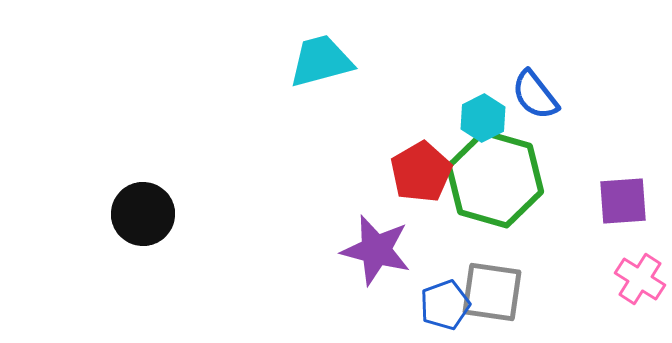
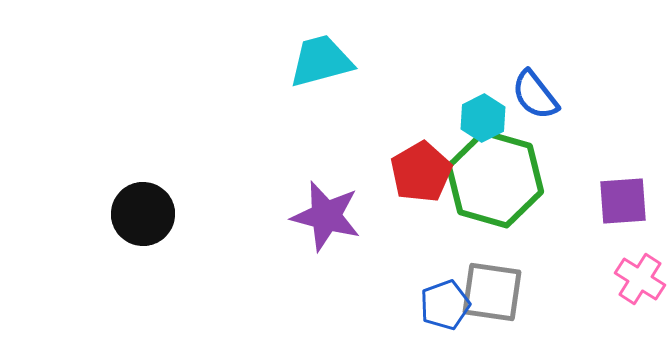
purple star: moved 50 px left, 34 px up
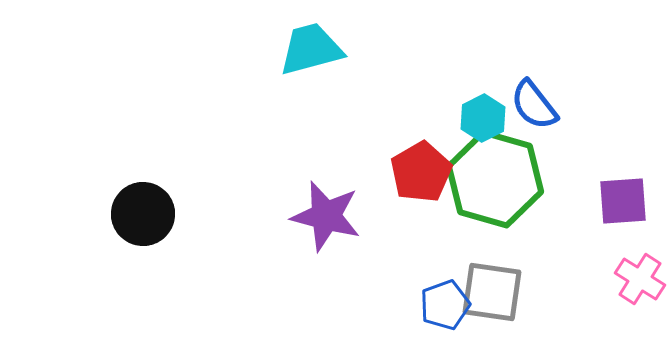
cyan trapezoid: moved 10 px left, 12 px up
blue semicircle: moved 1 px left, 10 px down
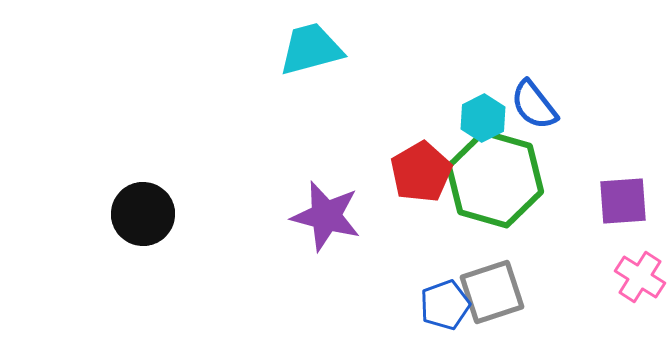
pink cross: moved 2 px up
gray square: rotated 26 degrees counterclockwise
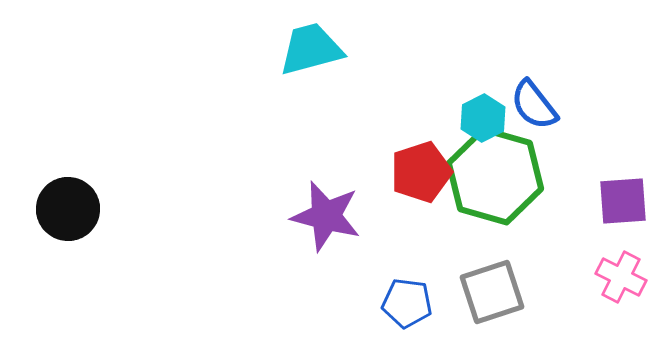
red pentagon: rotated 12 degrees clockwise
green hexagon: moved 3 px up
black circle: moved 75 px left, 5 px up
pink cross: moved 19 px left; rotated 6 degrees counterclockwise
blue pentagon: moved 38 px left, 2 px up; rotated 27 degrees clockwise
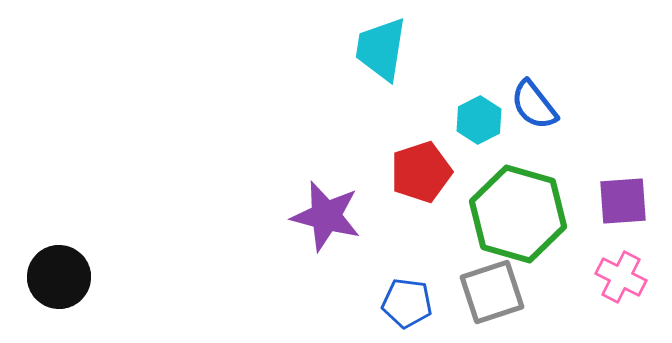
cyan trapezoid: moved 70 px right; rotated 66 degrees counterclockwise
cyan hexagon: moved 4 px left, 2 px down
green hexagon: moved 23 px right, 38 px down
black circle: moved 9 px left, 68 px down
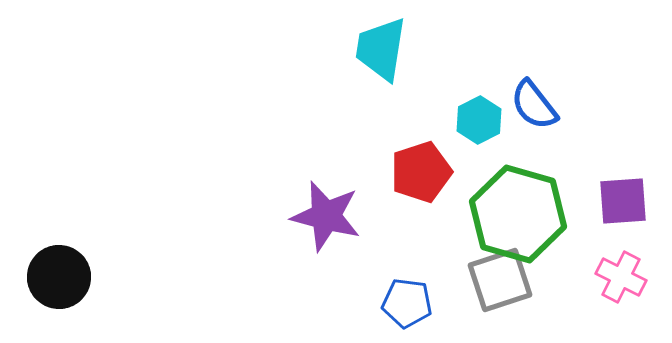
gray square: moved 8 px right, 12 px up
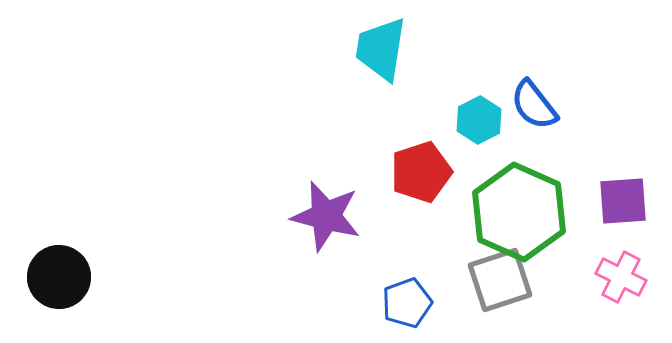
green hexagon: moved 1 px right, 2 px up; rotated 8 degrees clockwise
blue pentagon: rotated 27 degrees counterclockwise
